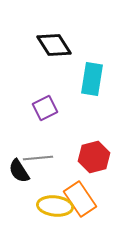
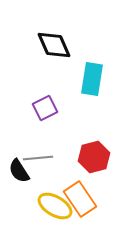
black diamond: rotated 9 degrees clockwise
yellow ellipse: rotated 24 degrees clockwise
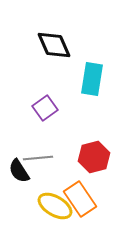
purple square: rotated 10 degrees counterclockwise
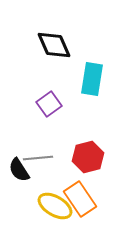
purple square: moved 4 px right, 4 px up
red hexagon: moved 6 px left
black semicircle: moved 1 px up
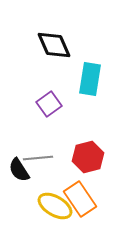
cyan rectangle: moved 2 px left
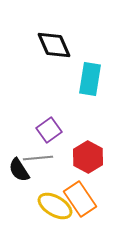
purple square: moved 26 px down
red hexagon: rotated 16 degrees counterclockwise
